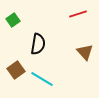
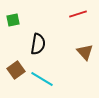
green square: rotated 24 degrees clockwise
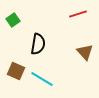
green square: rotated 24 degrees counterclockwise
brown square: moved 1 px down; rotated 30 degrees counterclockwise
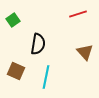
cyan line: moved 4 px right, 2 px up; rotated 70 degrees clockwise
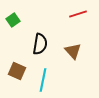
black semicircle: moved 2 px right
brown triangle: moved 12 px left, 1 px up
brown square: moved 1 px right
cyan line: moved 3 px left, 3 px down
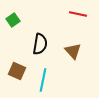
red line: rotated 30 degrees clockwise
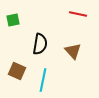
green square: rotated 24 degrees clockwise
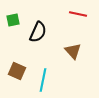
black semicircle: moved 2 px left, 12 px up; rotated 15 degrees clockwise
